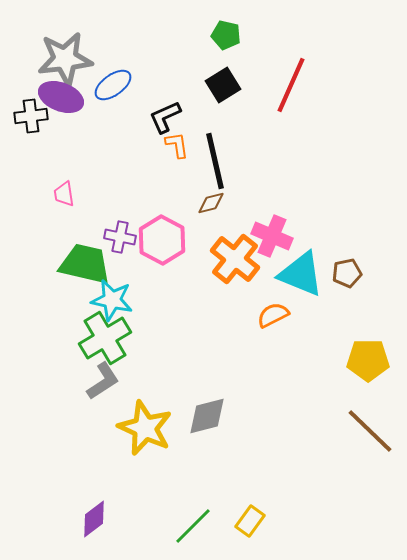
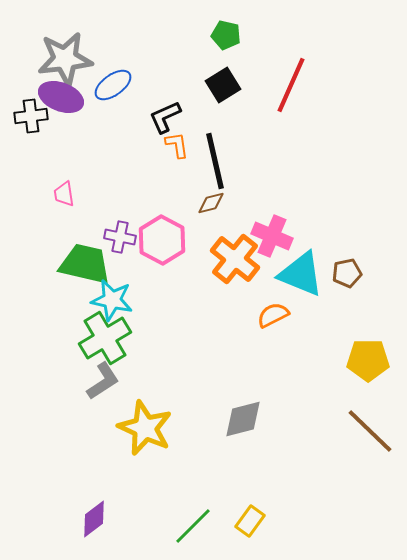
gray diamond: moved 36 px right, 3 px down
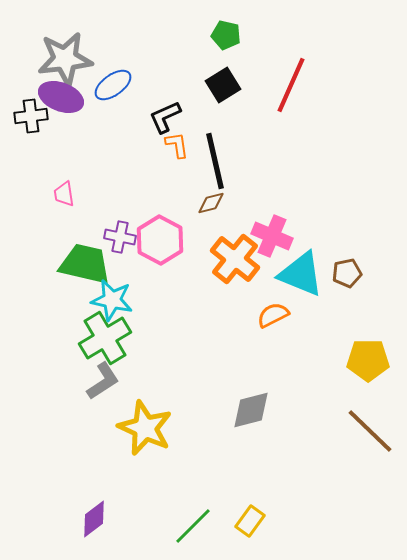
pink hexagon: moved 2 px left
gray diamond: moved 8 px right, 9 px up
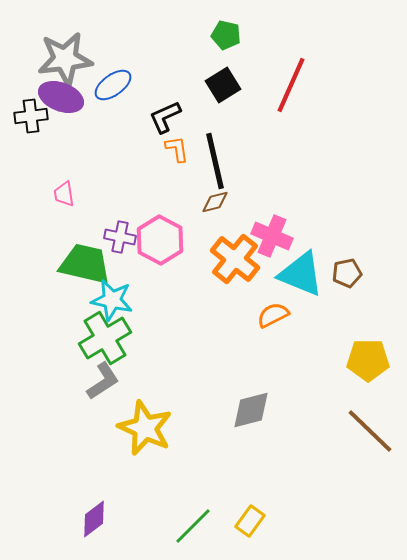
orange L-shape: moved 4 px down
brown diamond: moved 4 px right, 1 px up
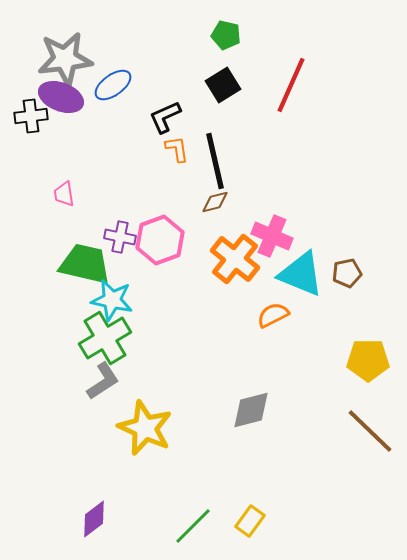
pink hexagon: rotated 12 degrees clockwise
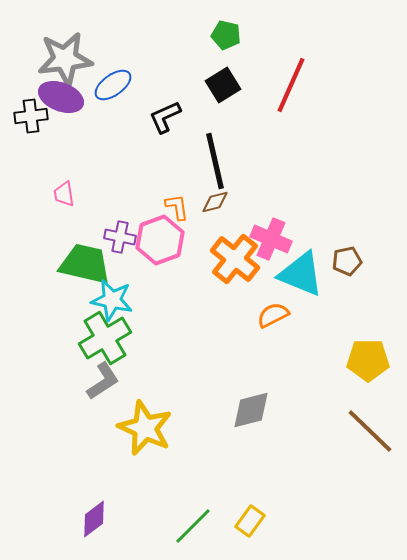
orange L-shape: moved 58 px down
pink cross: moved 1 px left, 3 px down
brown pentagon: moved 12 px up
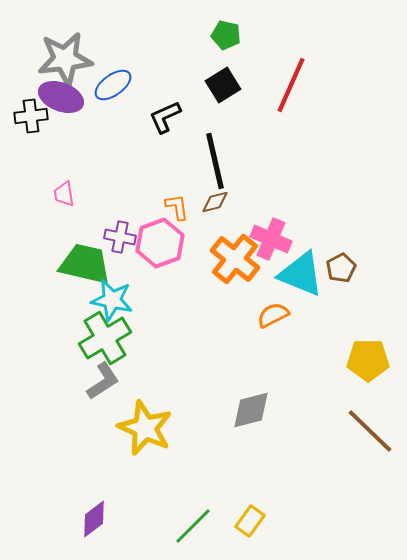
pink hexagon: moved 3 px down
brown pentagon: moved 6 px left, 7 px down; rotated 16 degrees counterclockwise
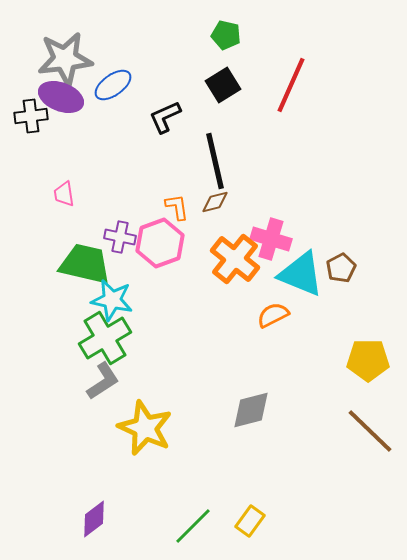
pink cross: rotated 6 degrees counterclockwise
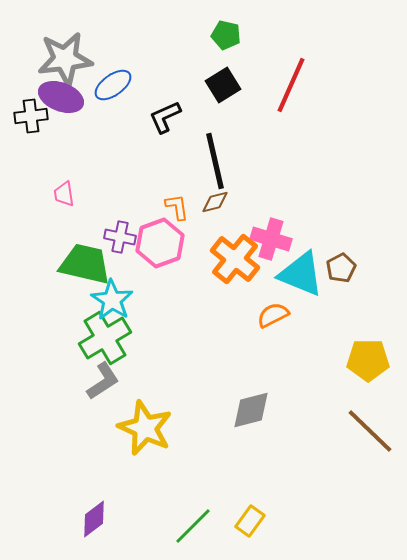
cyan star: rotated 21 degrees clockwise
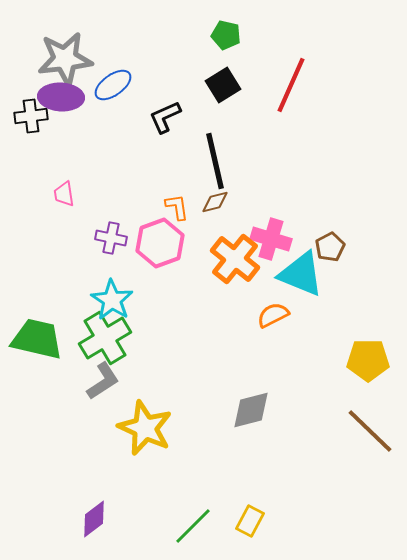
purple ellipse: rotated 18 degrees counterclockwise
purple cross: moved 9 px left, 1 px down
green trapezoid: moved 48 px left, 75 px down
brown pentagon: moved 11 px left, 21 px up
yellow rectangle: rotated 8 degrees counterclockwise
